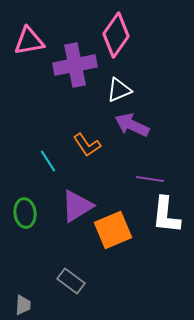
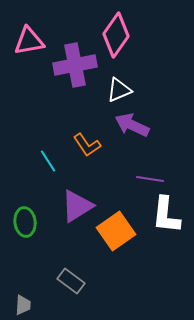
green ellipse: moved 9 px down
orange square: moved 3 px right, 1 px down; rotated 12 degrees counterclockwise
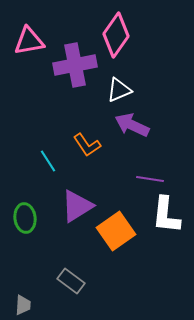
green ellipse: moved 4 px up
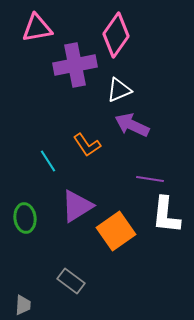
pink triangle: moved 8 px right, 13 px up
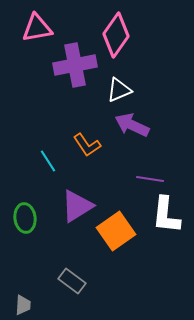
gray rectangle: moved 1 px right
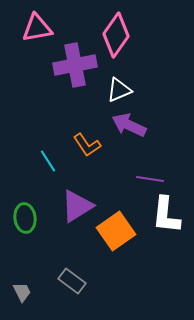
purple arrow: moved 3 px left
gray trapezoid: moved 1 px left, 13 px up; rotated 30 degrees counterclockwise
